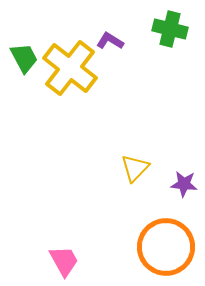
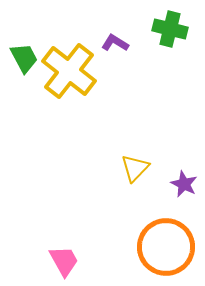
purple L-shape: moved 5 px right, 2 px down
yellow cross: moved 1 px left, 3 px down
purple star: rotated 20 degrees clockwise
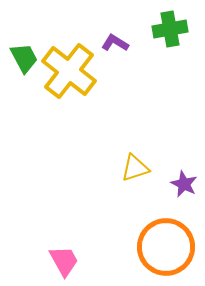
green cross: rotated 24 degrees counterclockwise
yellow triangle: rotated 28 degrees clockwise
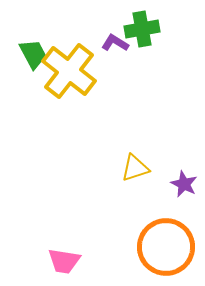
green cross: moved 28 px left
green trapezoid: moved 9 px right, 4 px up
pink trapezoid: rotated 128 degrees clockwise
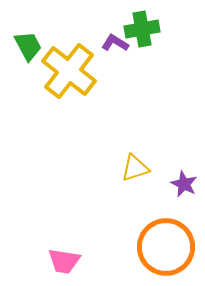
green trapezoid: moved 5 px left, 8 px up
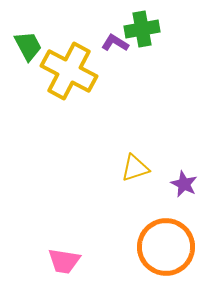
yellow cross: rotated 10 degrees counterclockwise
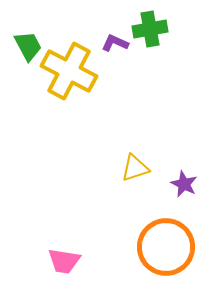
green cross: moved 8 px right
purple L-shape: rotated 8 degrees counterclockwise
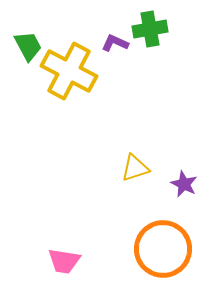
orange circle: moved 3 px left, 2 px down
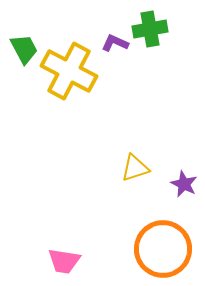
green trapezoid: moved 4 px left, 3 px down
